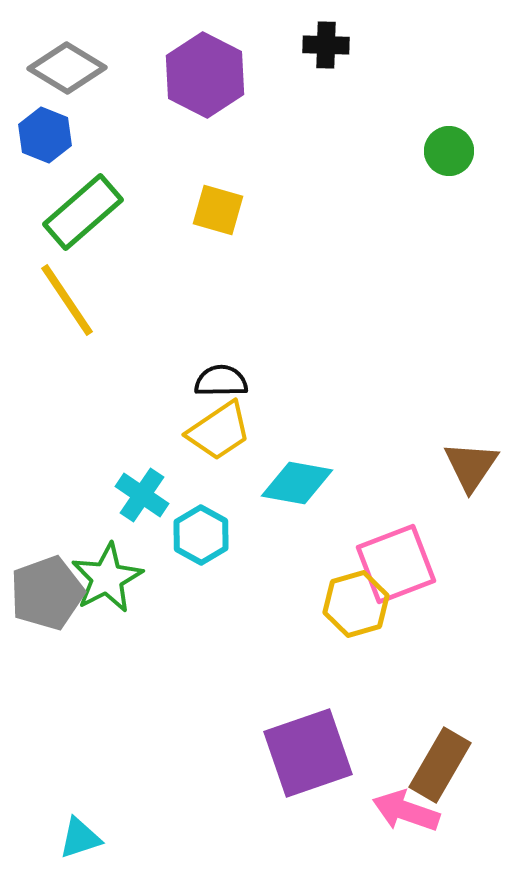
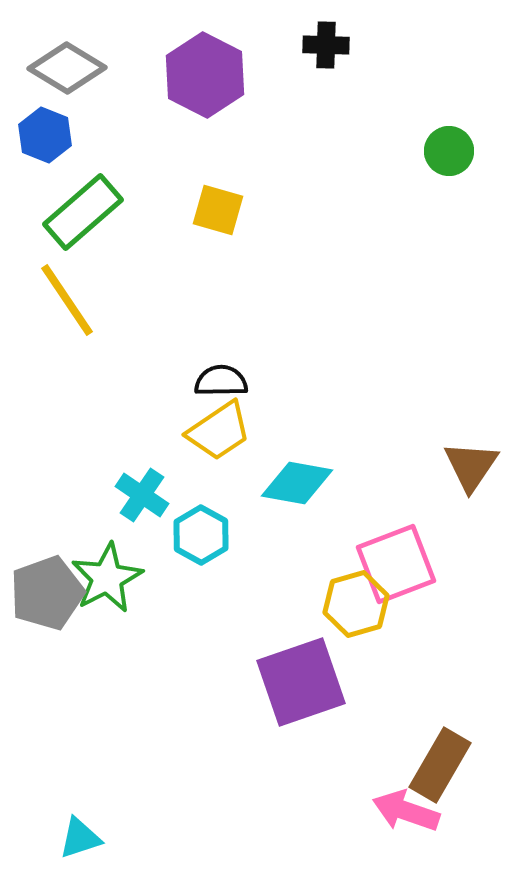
purple square: moved 7 px left, 71 px up
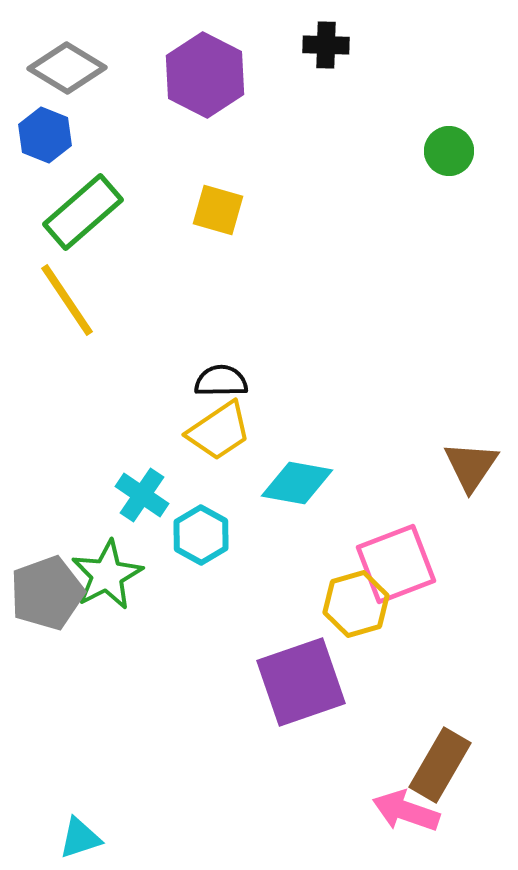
green star: moved 3 px up
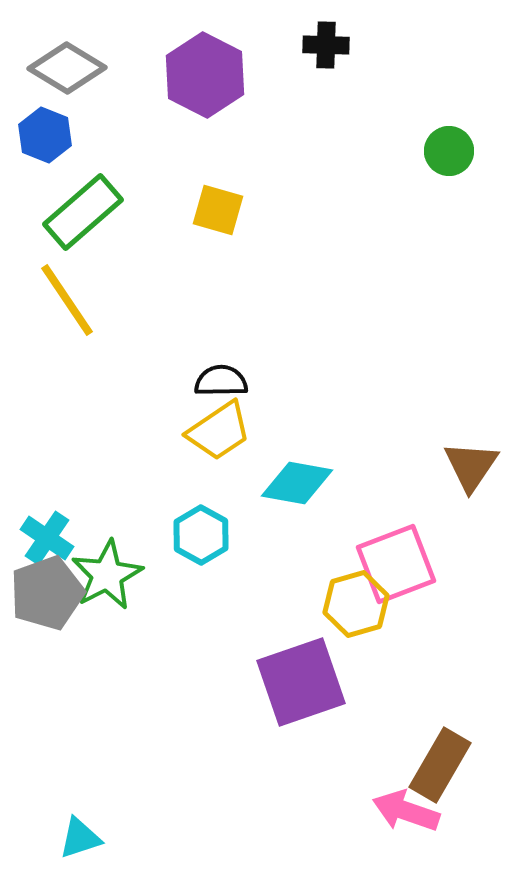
cyan cross: moved 95 px left, 43 px down
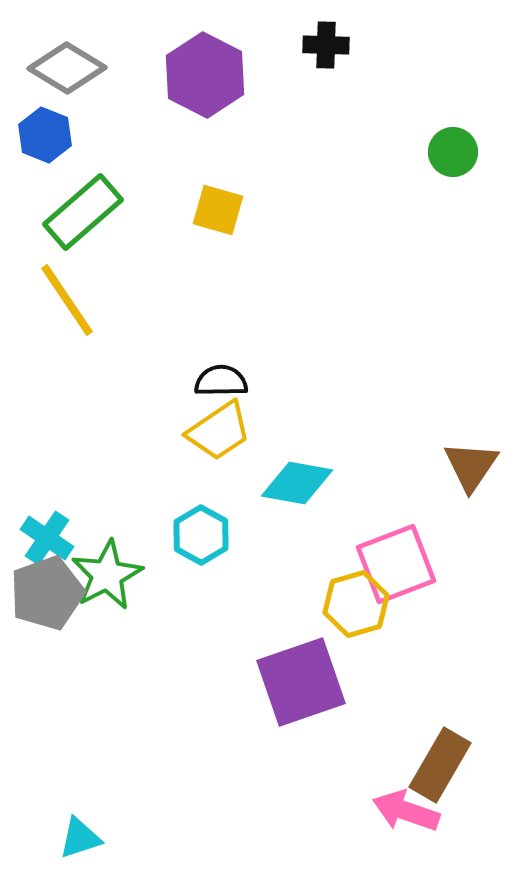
green circle: moved 4 px right, 1 px down
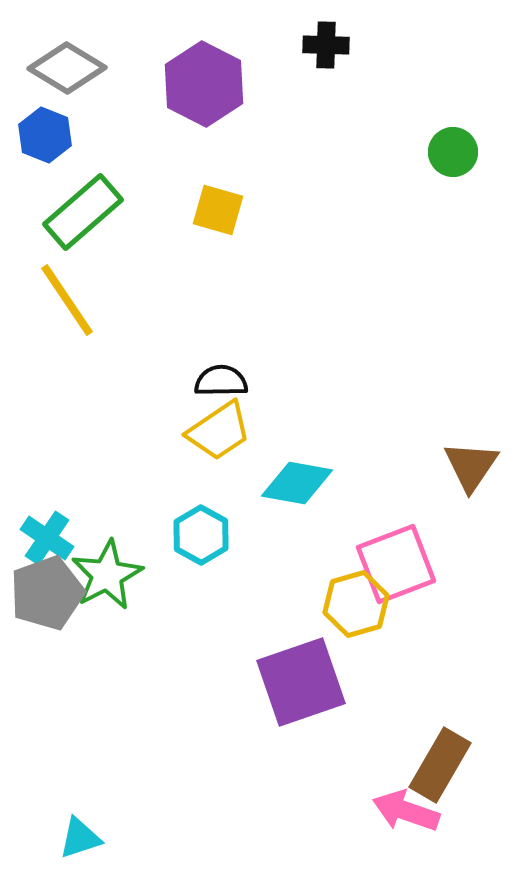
purple hexagon: moved 1 px left, 9 px down
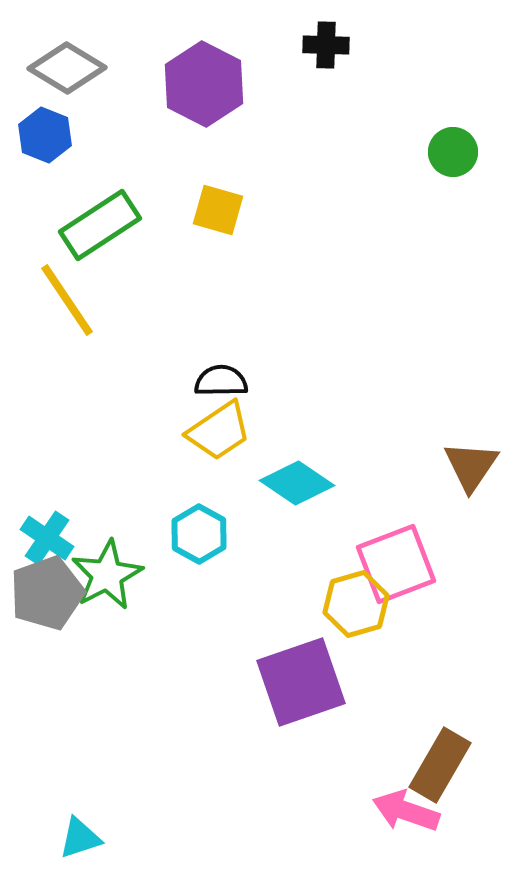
green rectangle: moved 17 px right, 13 px down; rotated 8 degrees clockwise
cyan diamond: rotated 24 degrees clockwise
cyan hexagon: moved 2 px left, 1 px up
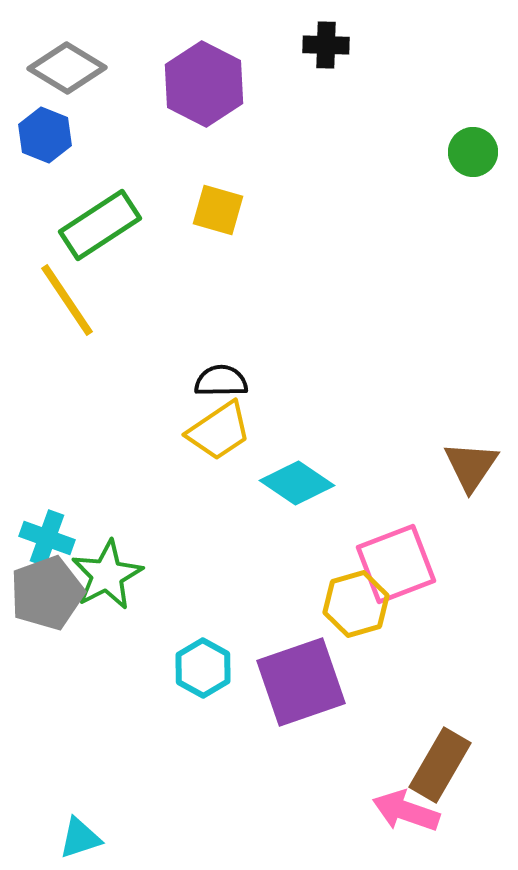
green circle: moved 20 px right
cyan hexagon: moved 4 px right, 134 px down
cyan cross: rotated 14 degrees counterclockwise
